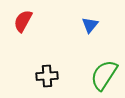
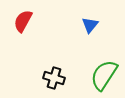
black cross: moved 7 px right, 2 px down; rotated 20 degrees clockwise
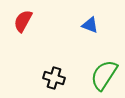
blue triangle: rotated 48 degrees counterclockwise
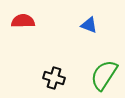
red semicircle: rotated 60 degrees clockwise
blue triangle: moved 1 px left
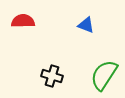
blue triangle: moved 3 px left
black cross: moved 2 px left, 2 px up
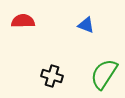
green semicircle: moved 1 px up
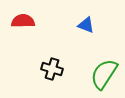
black cross: moved 7 px up
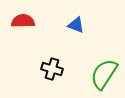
blue triangle: moved 10 px left
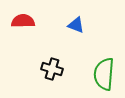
green semicircle: rotated 28 degrees counterclockwise
